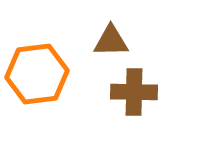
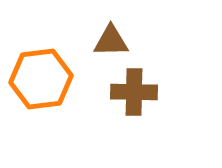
orange hexagon: moved 4 px right, 5 px down
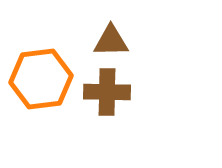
brown cross: moved 27 px left
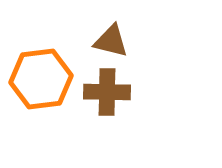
brown triangle: rotated 15 degrees clockwise
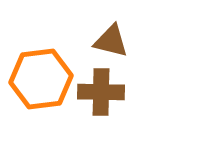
brown cross: moved 6 px left
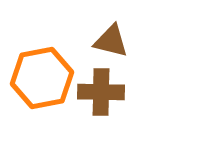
orange hexagon: moved 1 px right, 1 px up; rotated 4 degrees counterclockwise
